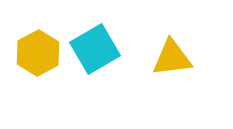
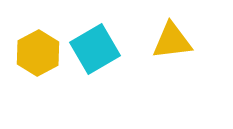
yellow triangle: moved 17 px up
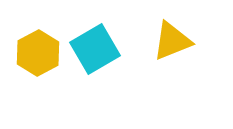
yellow triangle: rotated 15 degrees counterclockwise
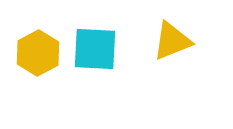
cyan square: rotated 33 degrees clockwise
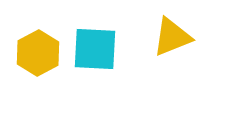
yellow triangle: moved 4 px up
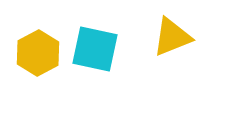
cyan square: rotated 9 degrees clockwise
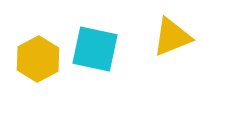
yellow hexagon: moved 6 px down
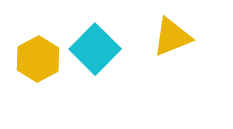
cyan square: rotated 33 degrees clockwise
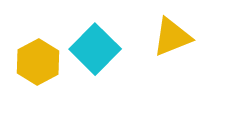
yellow hexagon: moved 3 px down
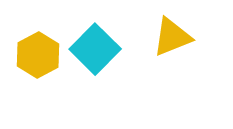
yellow hexagon: moved 7 px up
